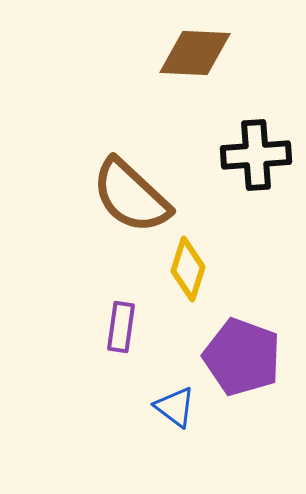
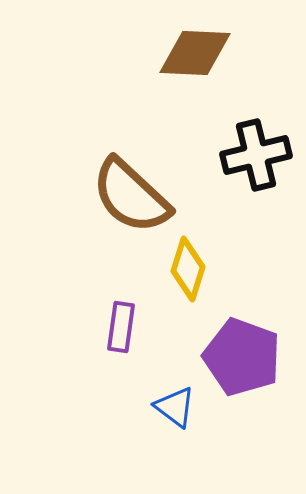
black cross: rotated 10 degrees counterclockwise
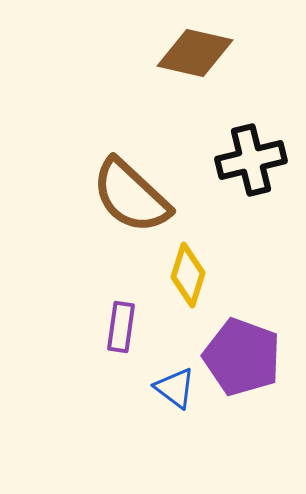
brown diamond: rotated 10 degrees clockwise
black cross: moved 5 px left, 5 px down
yellow diamond: moved 6 px down
blue triangle: moved 19 px up
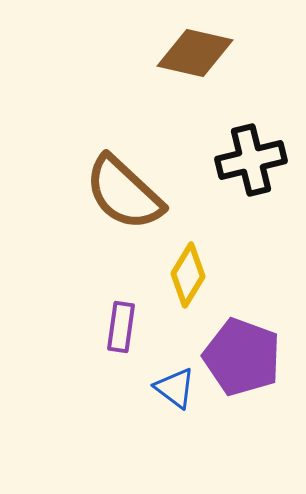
brown semicircle: moved 7 px left, 3 px up
yellow diamond: rotated 14 degrees clockwise
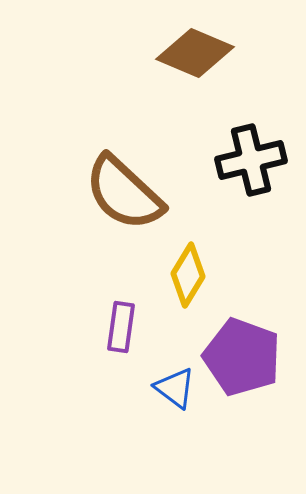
brown diamond: rotated 10 degrees clockwise
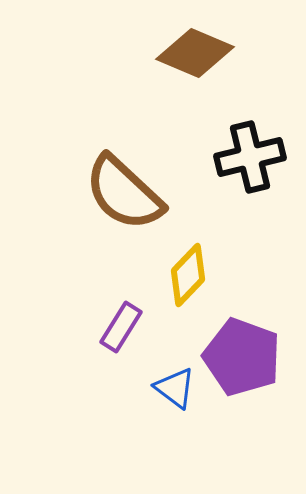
black cross: moved 1 px left, 3 px up
yellow diamond: rotated 12 degrees clockwise
purple rectangle: rotated 24 degrees clockwise
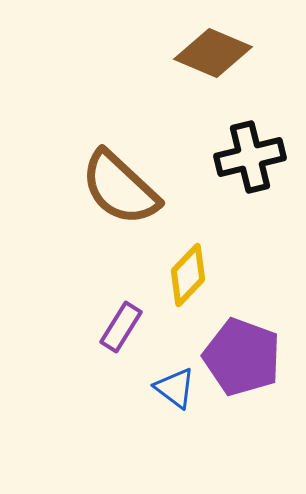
brown diamond: moved 18 px right
brown semicircle: moved 4 px left, 5 px up
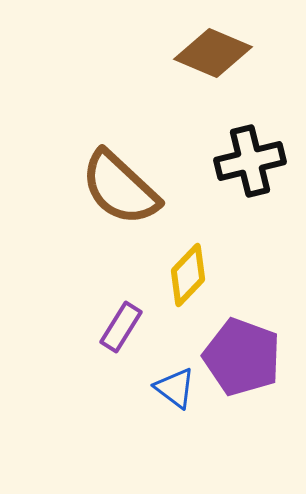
black cross: moved 4 px down
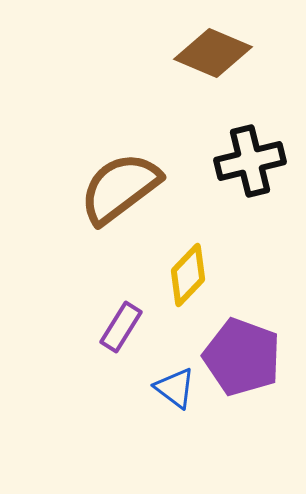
brown semicircle: rotated 100 degrees clockwise
